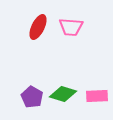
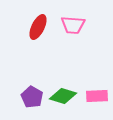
pink trapezoid: moved 2 px right, 2 px up
green diamond: moved 2 px down
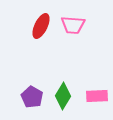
red ellipse: moved 3 px right, 1 px up
green diamond: rotated 76 degrees counterclockwise
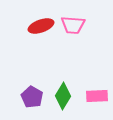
red ellipse: rotated 45 degrees clockwise
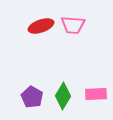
pink rectangle: moved 1 px left, 2 px up
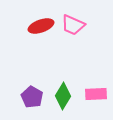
pink trapezoid: rotated 20 degrees clockwise
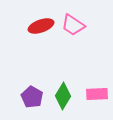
pink trapezoid: rotated 10 degrees clockwise
pink rectangle: moved 1 px right
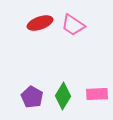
red ellipse: moved 1 px left, 3 px up
